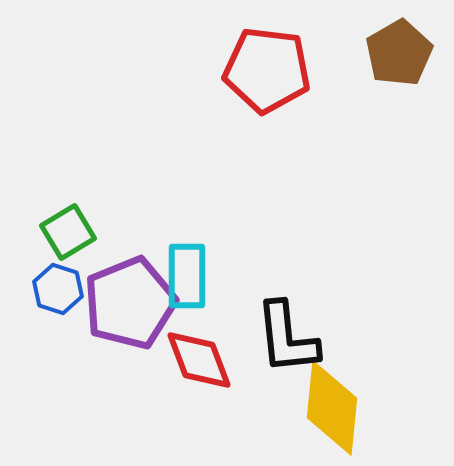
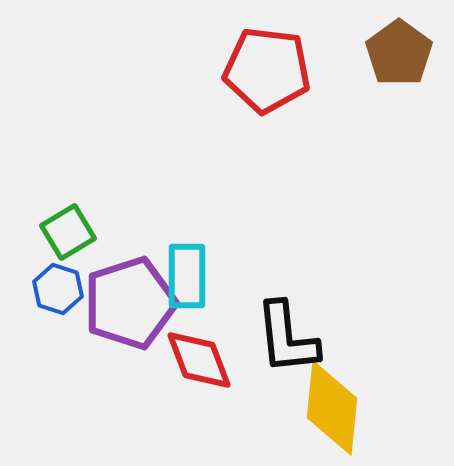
brown pentagon: rotated 6 degrees counterclockwise
purple pentagon: rotated 4 degrees clockwise
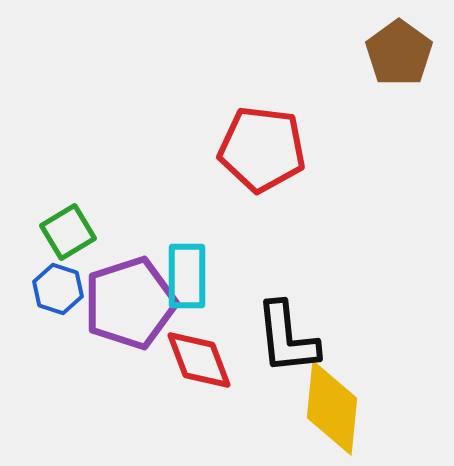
red pentagon: moved 5 px left, 79 px down
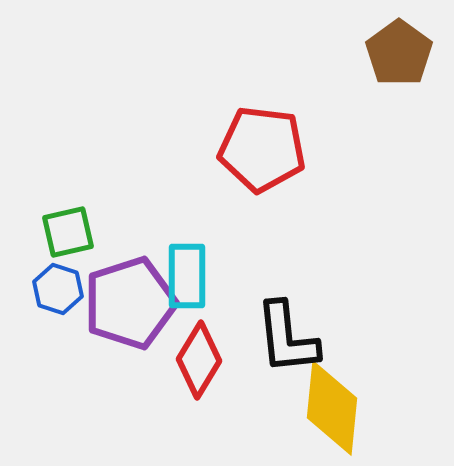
green square: rotated 18 degrees clockwise
red diamond: rotated 52 degrees clockwise
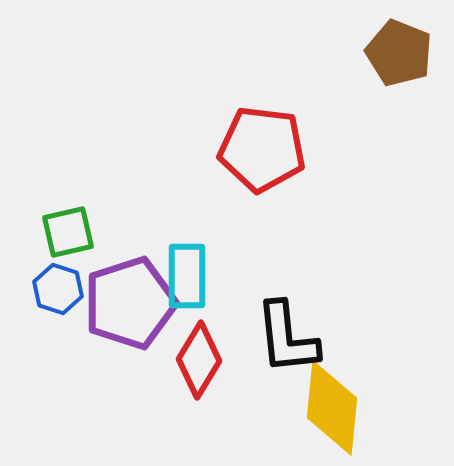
brown pentagon: rotated 14 degrees counterclockwise
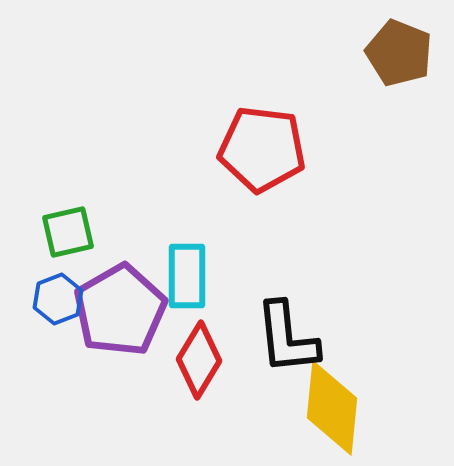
blue hexagon: moved 10 px down; rotated 21 degrees clockwise
purple pentagon: moved 10 px left, 7 px down; rotated 12 degrees counterclockwise
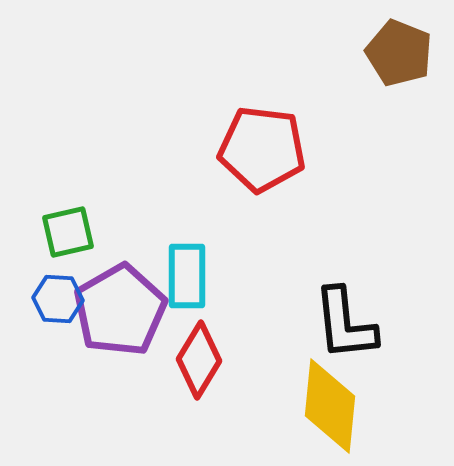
blue hexagon: rotated 24 degrees clockwise
black L-shape: moved 58 px right, 14 px up
yellow diamond: moved 2 px left, 2 px up
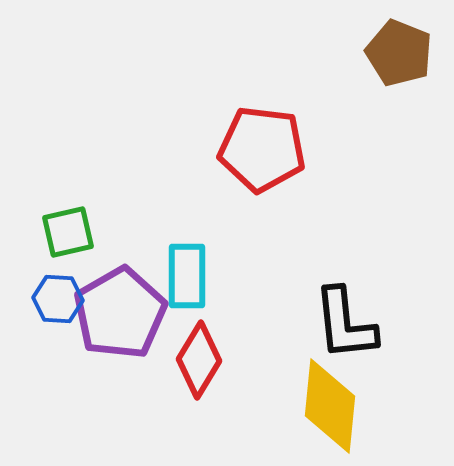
purple pentagon: moved 3 px down
